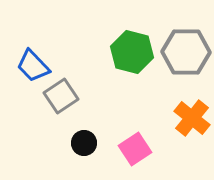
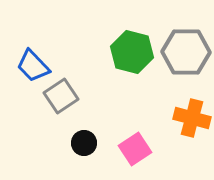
orange cross: rotated 24 degrees counterclockwise
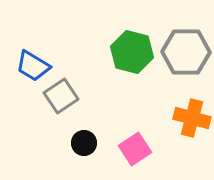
blue trapezoid: rotated 15 degrees counterclockwise
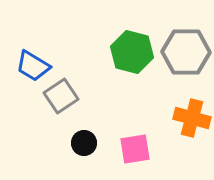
pink square: rotated 24 degrees clockwise
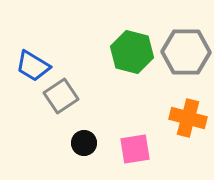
orange cross: moved 4 px left
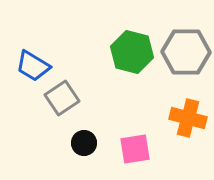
gray square: moved 1 px right, 2 px down
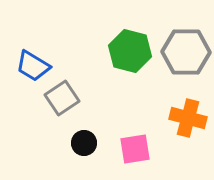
green hexagon: moved 2 px left, 1 px up
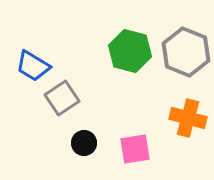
gray hexagon: rotated 21 degrees clockwise
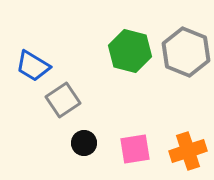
gray square: moved 1 px right, 2 px down
orange cross: moved 33 px down; rotated 33 degrees counterclockwise
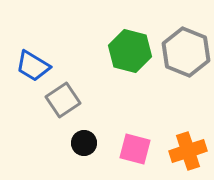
pink square: rotated 24 degrees clockwise
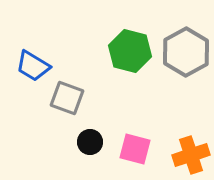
gray hexagon: rotated 9 degrees clockwise
gray square: moved 4 px right, 2 px up; rotated 36 degrees counterclockwise
black circle: moved 6 px right, 1 px up
orange cross: moved 3 px right, 4 px down
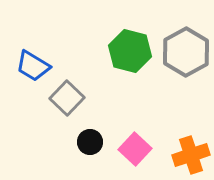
gray square: rotated 24 degrees clockwise
pink square: rotated 28 degrees clockwise
